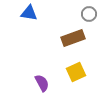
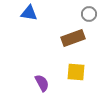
yellow square: rotated 30 degrees clockwise
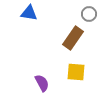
brown rectangle: rotated 35 degrees counterclockwise
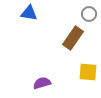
yellow square: moved 12 px right
purple semicircle: rotated 78 degrees counterclockwise
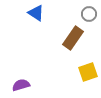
blue triangle: moved 7 px right; rotated 24 degrees clockwise
yellow square: rotated 24 degrees counterclockwise
purple semicircle: moved 21 px left, 2 px down
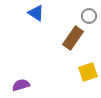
gray circle: moved 2 px down
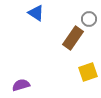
gray circle: moved 3 px down
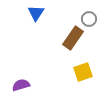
blue triangle: rotated 30 degrees clockwise
yellow square: moved 5 px left
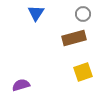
gray circle: moved 6 px left, 5 px up
brown rectangle: moved 1 px right; rotated 40 degrees clockwise
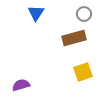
gray circle: moved 1 px right
